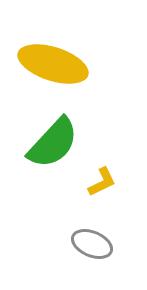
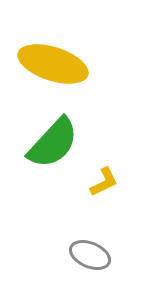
yellow L-shape: moved 2 px right
gray ellipse: moved 2 px left, 11 px down
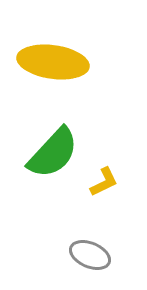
yellow ellipse: moved 2 px up; rotated 10 degrees counterclockwise
green semicircle: moved 10 px down
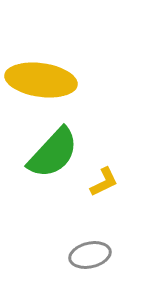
yellow ellipse: moved 12 px left, 18 px down
gray ellipse: rotated 36 degrees counterclockwise
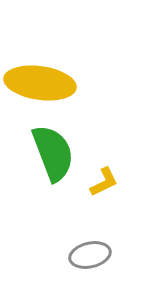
yellow ellipse: moved 1 px left, 3 px down
green semicircle: rotated 64 degrees counterclockwise
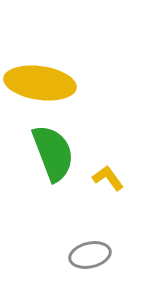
yellow L-shape: moved 4 px right, 4 px up; rotated 100 degrees counterclockwise
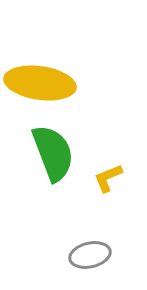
yellow L-shape: rotated 76 degrees counterclockwise
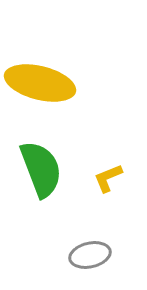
yellow ellipse: rotated 6 degrees clockwise
green semicircle: moved 12 px left, 16 px down
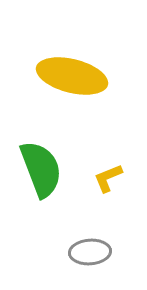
yellow ellipse: moved 32 px right, 7 px up
gray ellipse: moved 3 px up; rotated 9 degrees clockwise
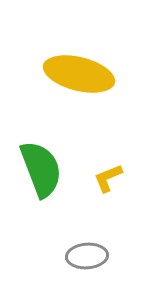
yellow ellipse: moved 7 px right, 2 px up
gray ellipse: moved 3 px left, 4 px down
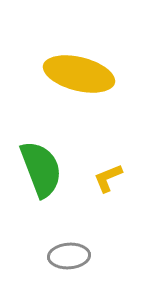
gray ellipse: moved 18 px left
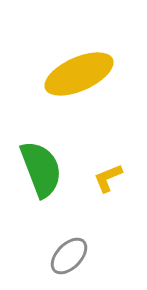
yellow ellipse: rotated 38 degrees counterclockwise
gray ellipse: rotated 42 degrees counterclockwise
